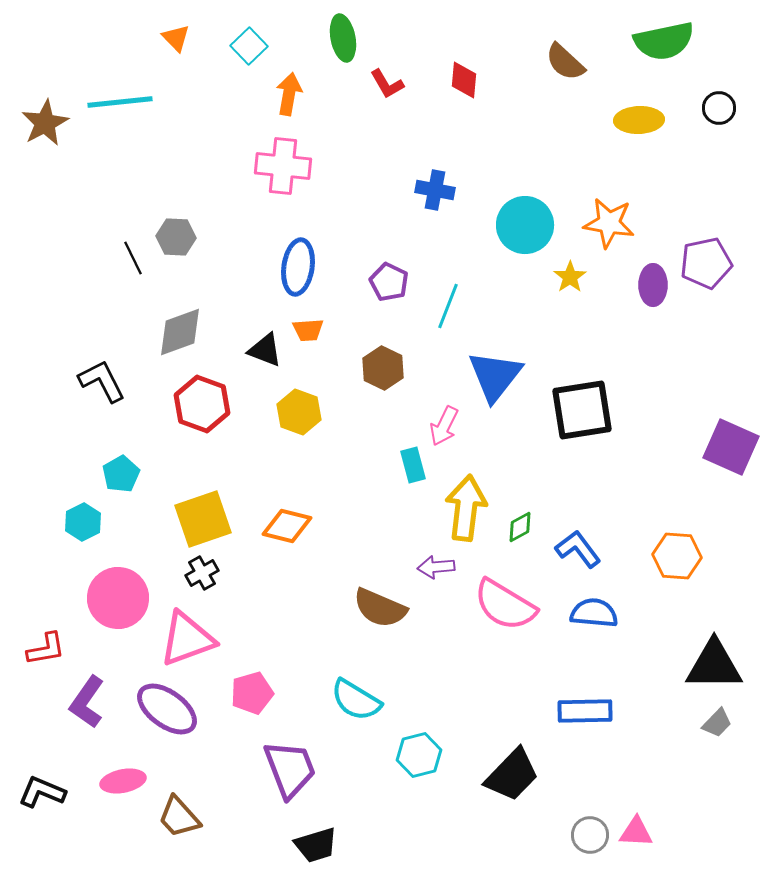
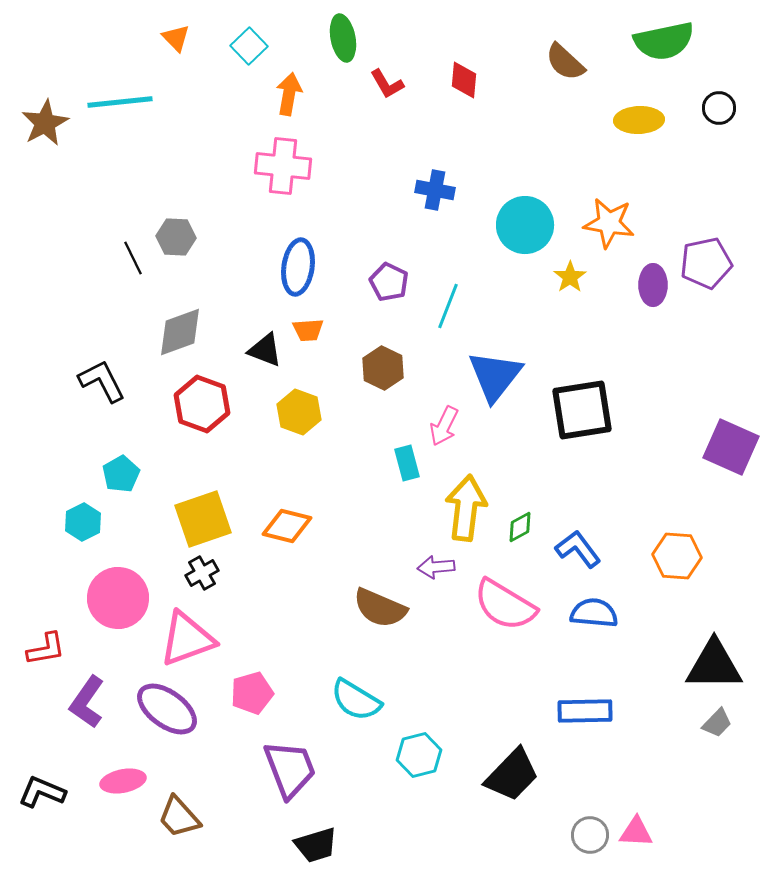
cyan rectangle at (413, 465): moved 6 px left, 2 px up
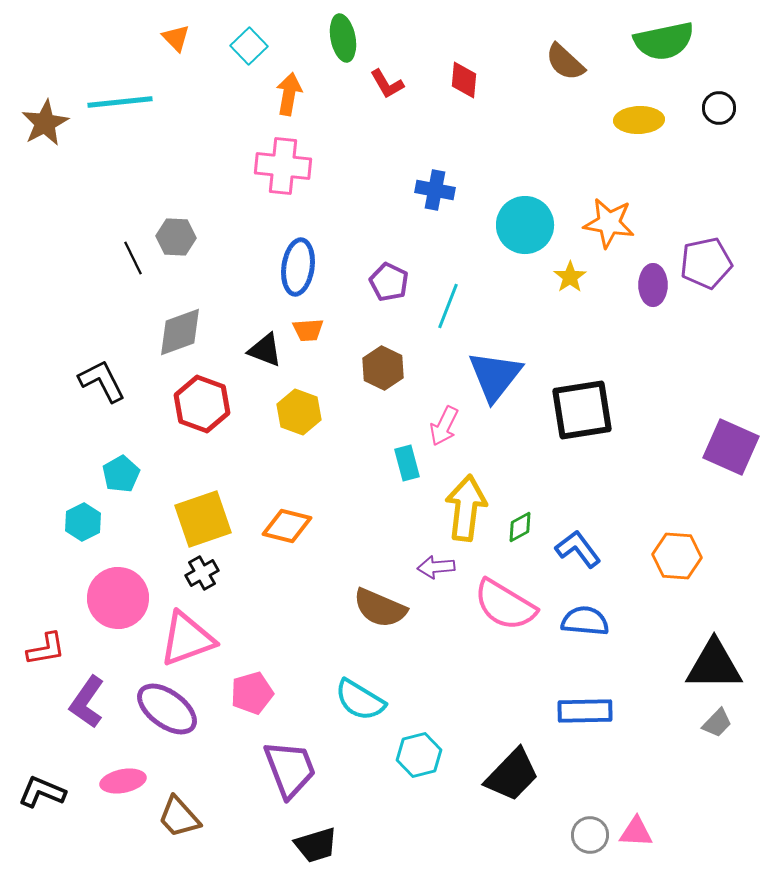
blue semicircle at (594, 613): moved 9 px left, 8 px down
cyan semicircle at (356, 700): moved 4 px right
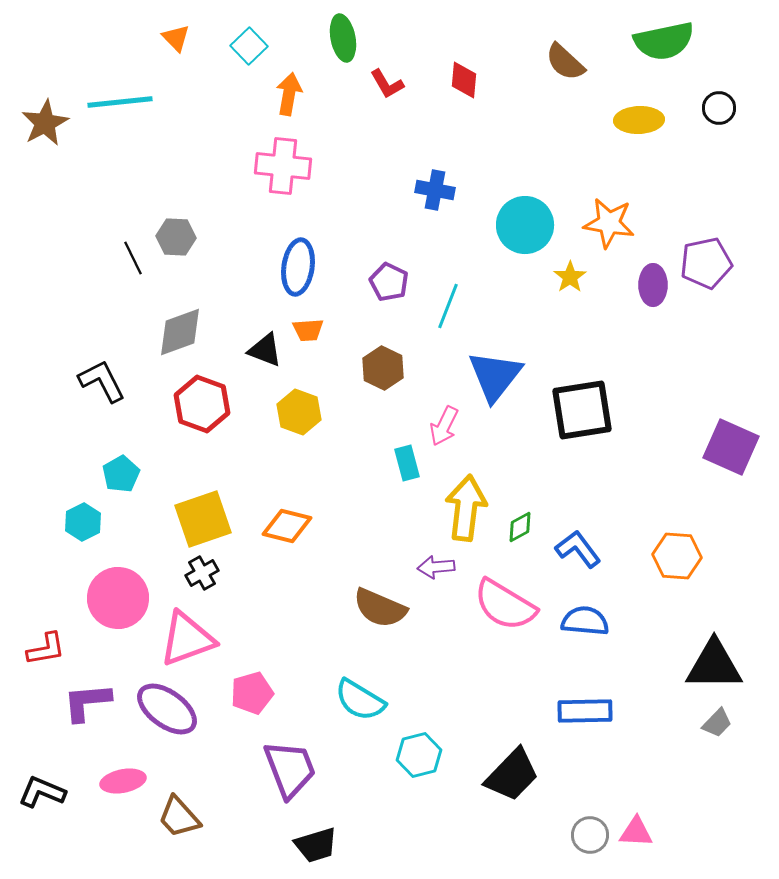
purple L-shape at (87, 702): rotated 50 degrees clockwise
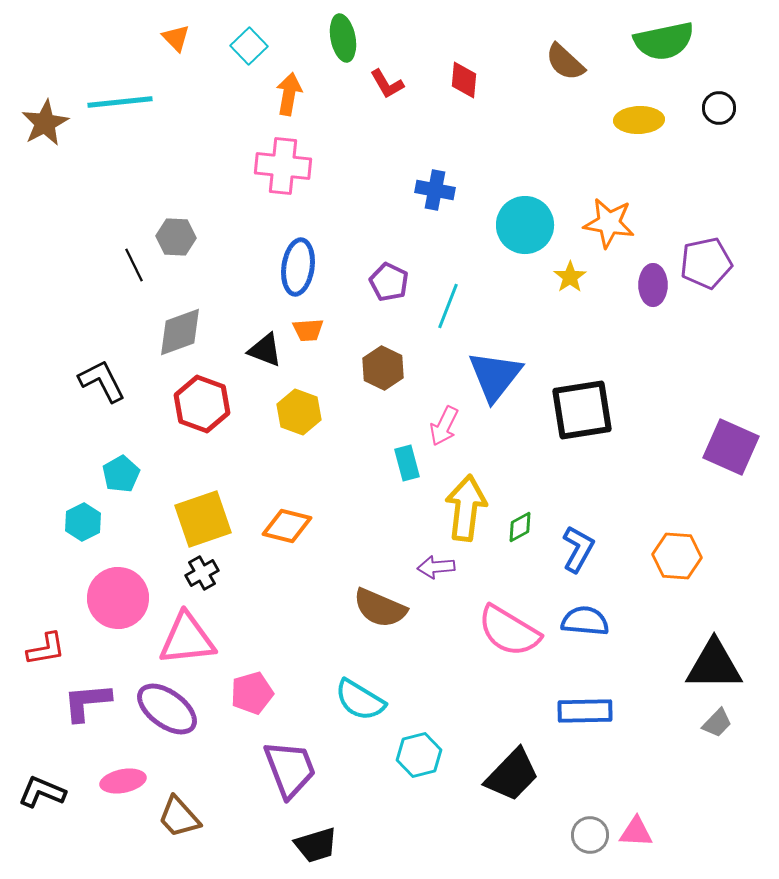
black line at (133, 258): moved 1 px right, 7 px down
blue L-shape at (578, 549): rotated 66 degrees clockwise
pink semicircle at (505, 605): moved 4 px right, 26 px down
pink triangle at (187, 639): rotated 14 degrees clockwise
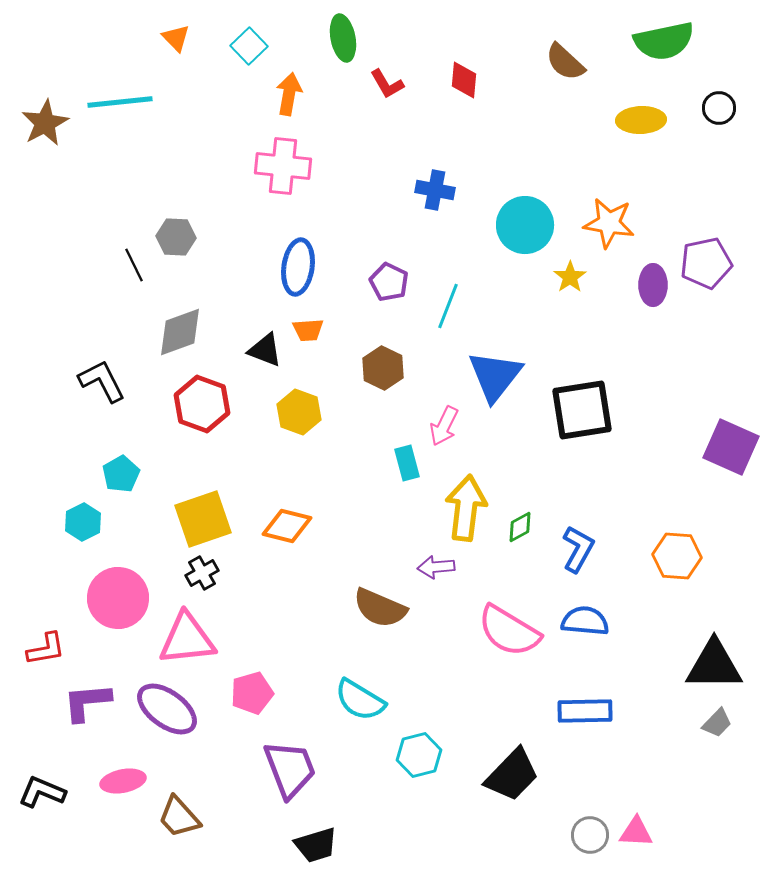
yellow ellipse at (639, 120): moved 2 px right
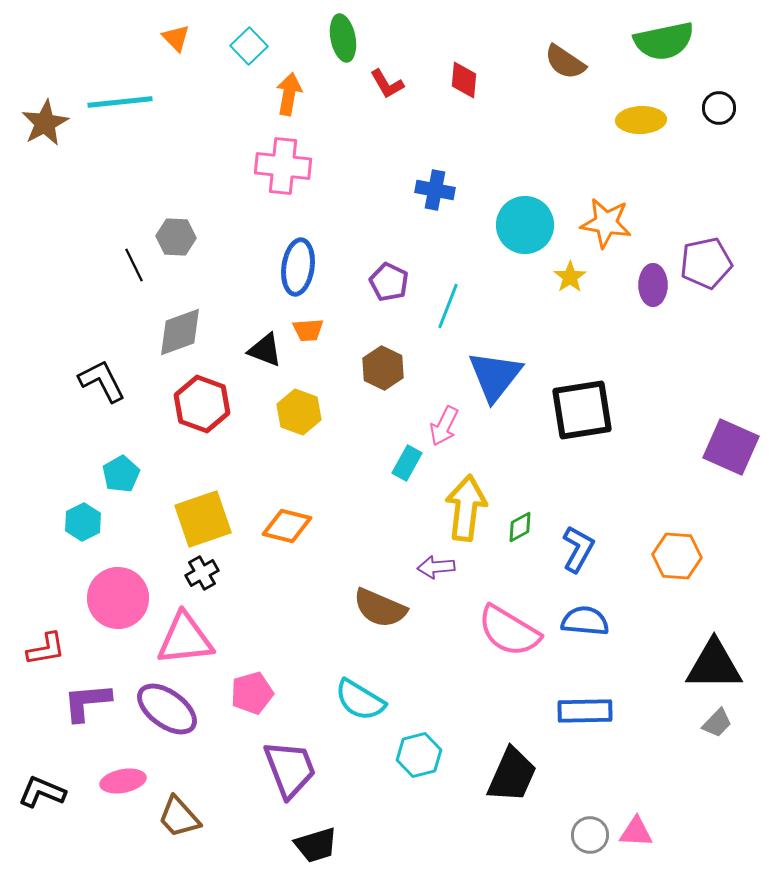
brown semicircle at (565, 62): rotated 9 degrees counterclockwise
orange star at (609, 223): moved 3 px left
cyan rectangle at (407, 463): rotated 44 degrees clockwise
pink triangle at (187, 639): moved 2 px left
black trapezoid at (512, 775): rotated 20 degrees counterclockwise
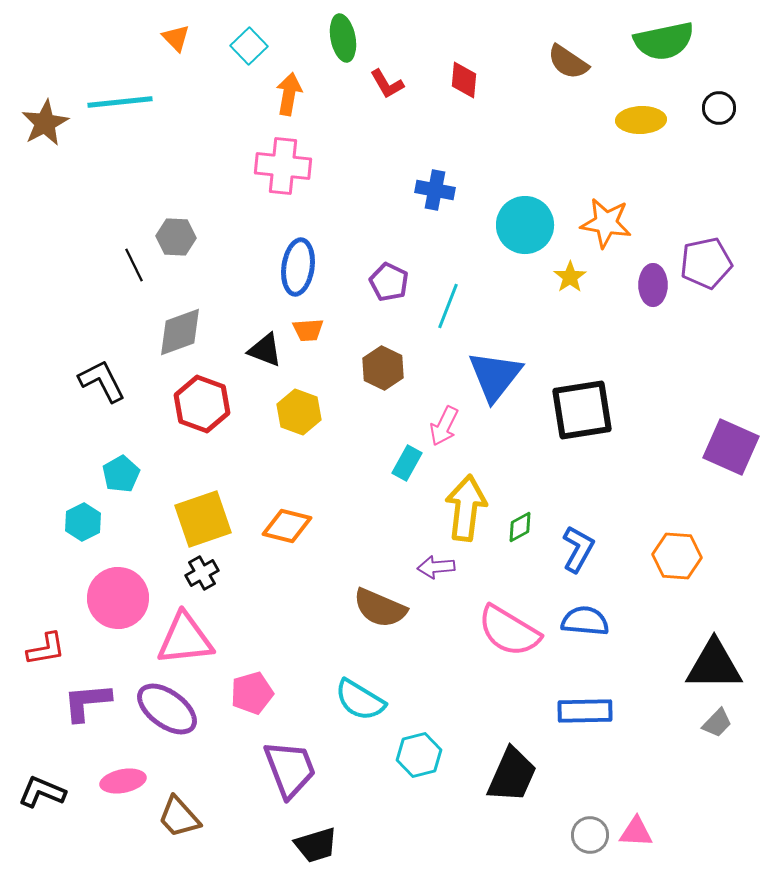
brown semicircle at (565, 62): moved 3 px right
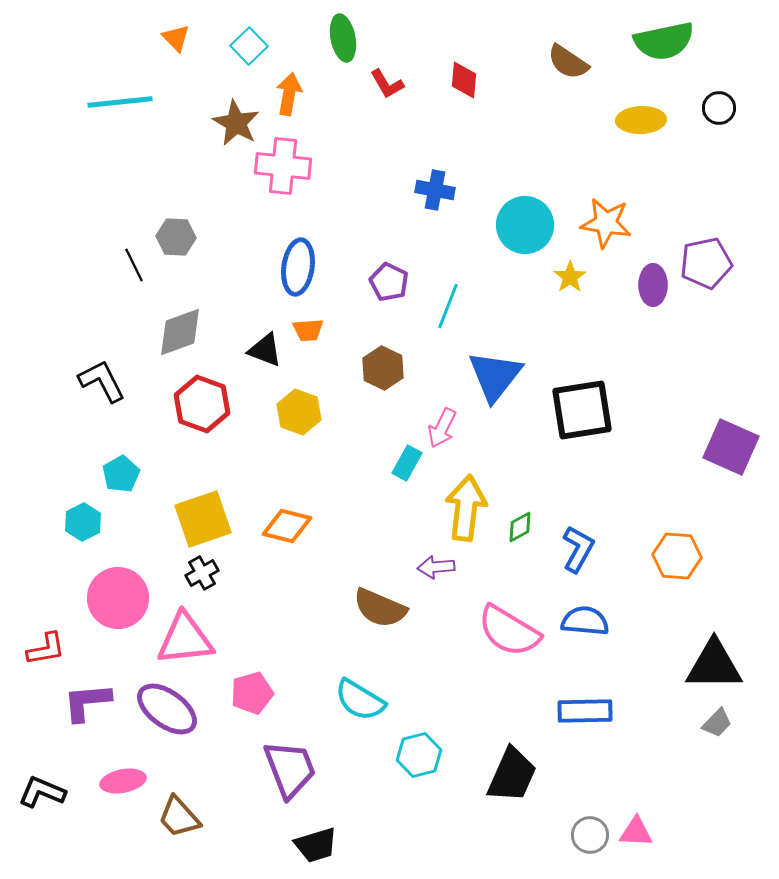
brown star at (45, 123): moved 191 px right; rotated 15 degrees counterclockwise
pink arrow at (444, 426): moved 2 px left, 2 px down
